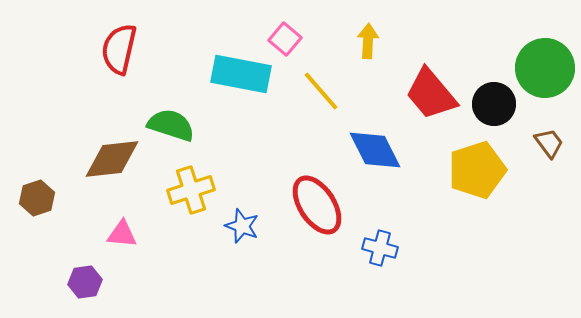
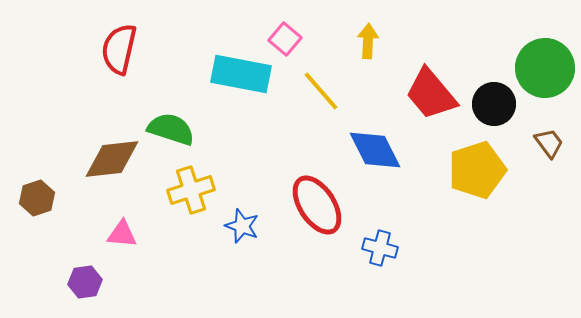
green semicircle: moved 4 px down
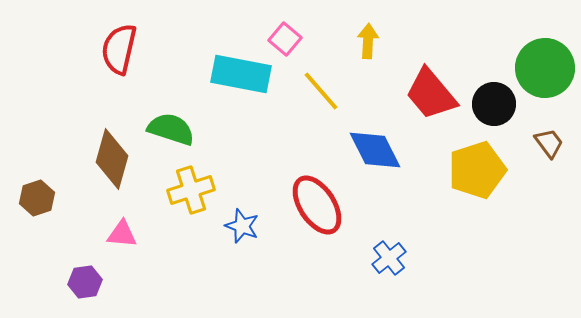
brown diamond: rotated 68 degrees counterclockwise
blue cross: moved 9 px right, 10 px down; rotated 36 degrees clockwise
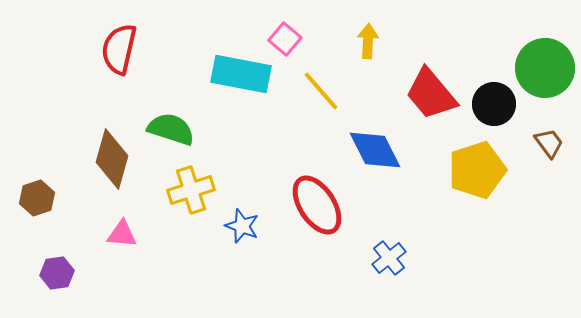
purple hexagon: moved 28 px left, 9 px up
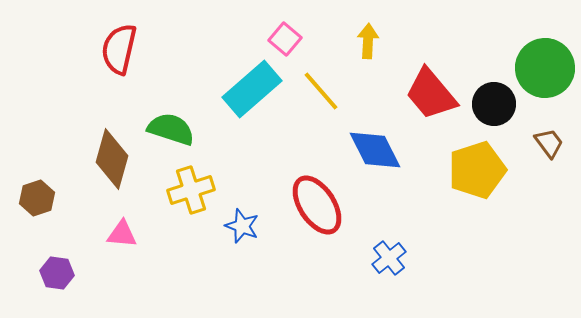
cyan rectangle: moved 11 px right, 15 px down; rotated 52 degrees counterclockwise
purple hexagon: rotated 16 degrees clockwise
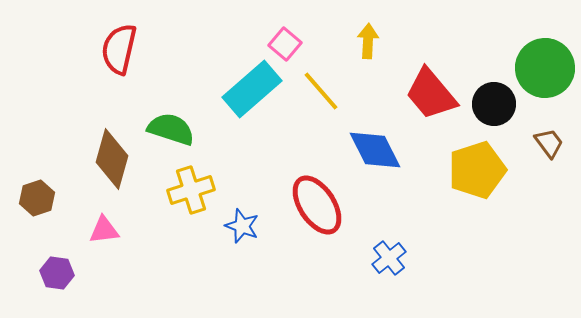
pink square: moved 5 px down
pink triangle: moved 18 px left, 4 px up; rotated 12 degrees counterclockwise
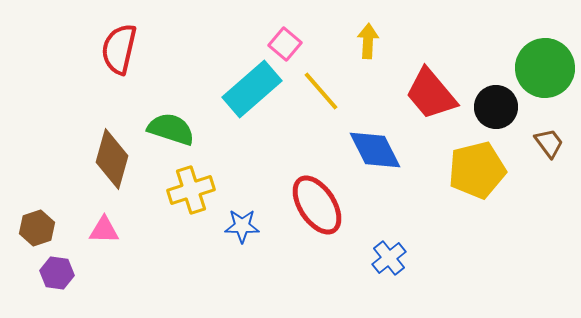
black circle: moved 2 px right, 3 px down
yellow pentagon: rotated 4 degrees clockwise
brown hexagon: moved 30 px down
blue star: rotated 20 degrees counterclockwise
pink triangle: rotated 8 degrees clockwise
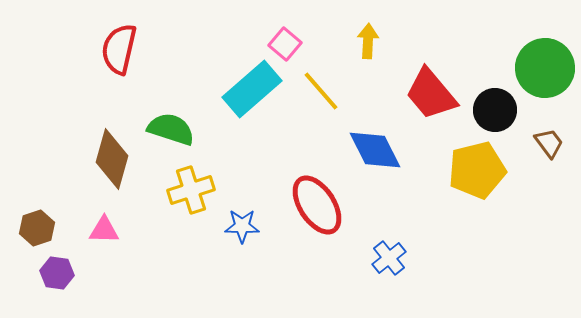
black circle: moved 1 px left, 3 px down
